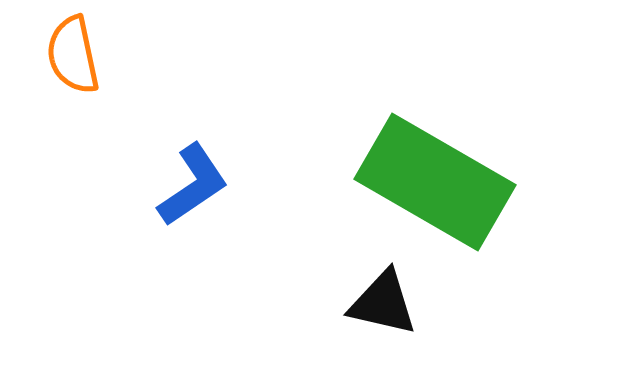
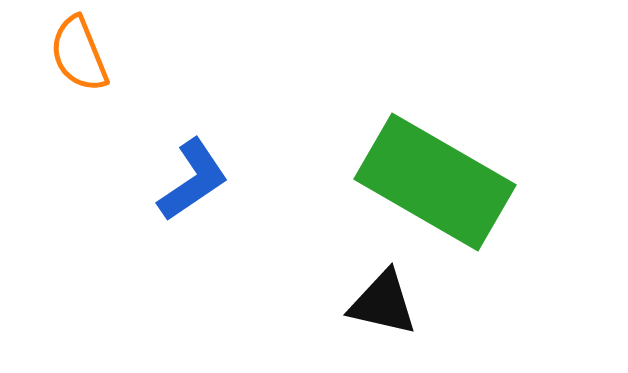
orange semicircle: moved 6 px right, 1 px up; rotated 10 degrees counterclockwise
blue L-shape: moved 5 px up
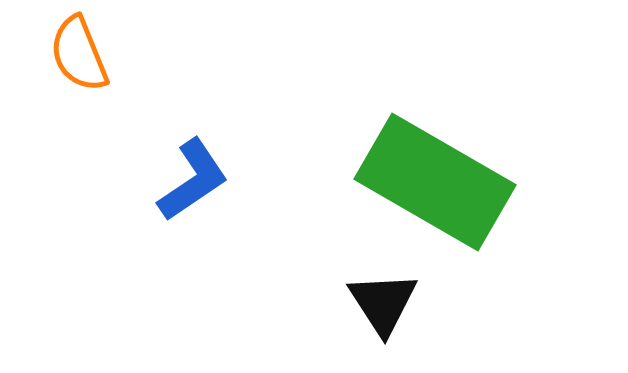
black triangle: rotated 44 degrees clockwise
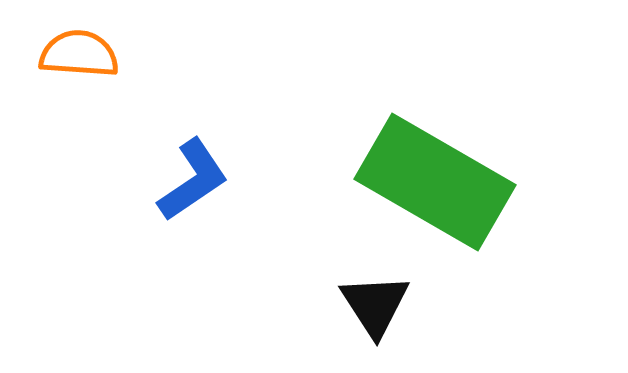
orange semicircle: rotated 116 degrees clockwise
black triangle: moved 8 px left, 2 px down
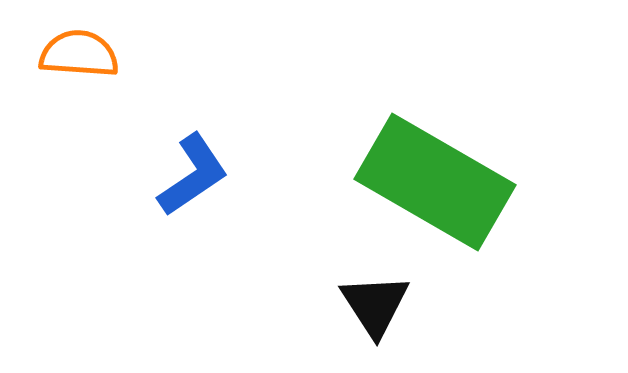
blue L-shape: moved 5 px up
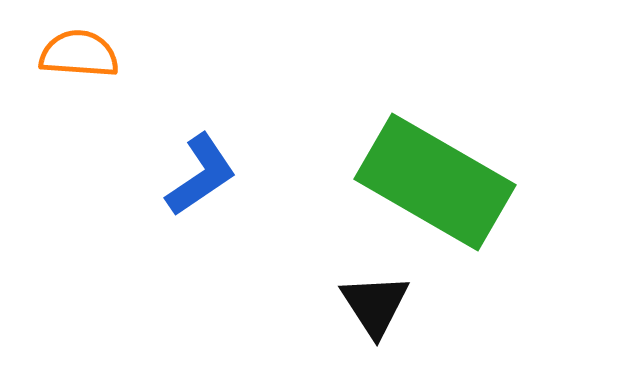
blue L-shape: moved 8 px right
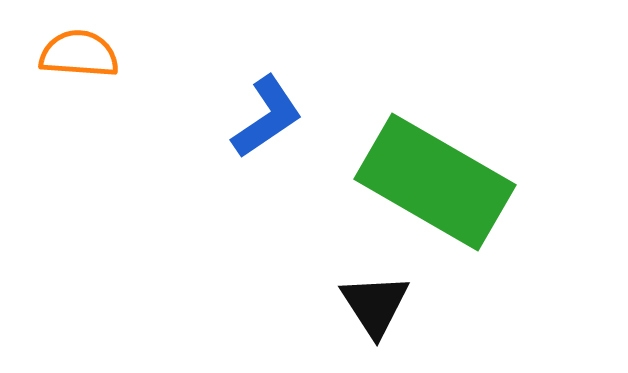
blue L-shape: moved 66 px right, 58 px up
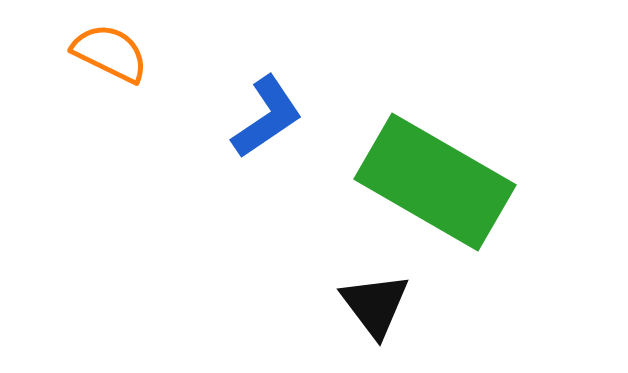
orange semicircle: moved 31 px right, 1 px up; rotated 22 degrees clockwise
black triangle: rotated 4 degrees counterclockwise
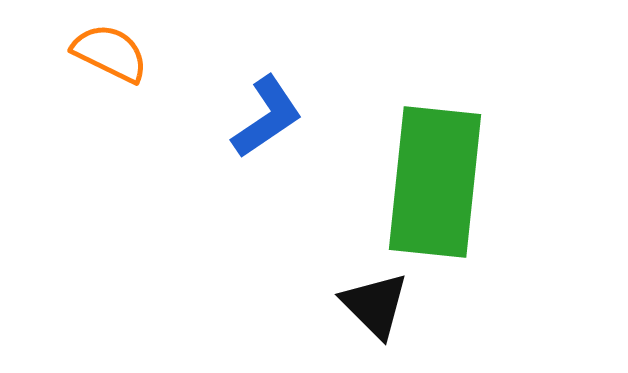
green rectangle: rotated 66 degrees clockwise
black triangle: rotated 8 degrees counterclockwise
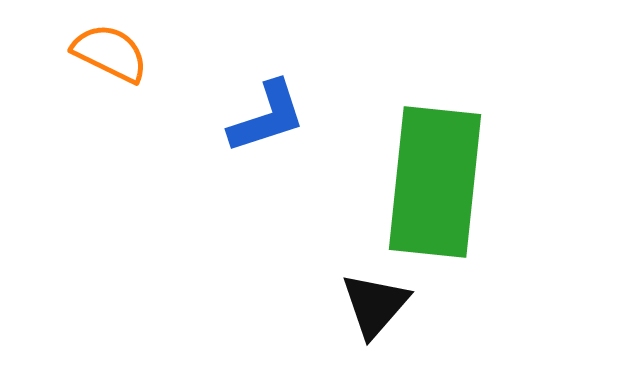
blue L-shape: rotated 16 degrees clockwise
black triangle: rotated 26 degrees clockwise
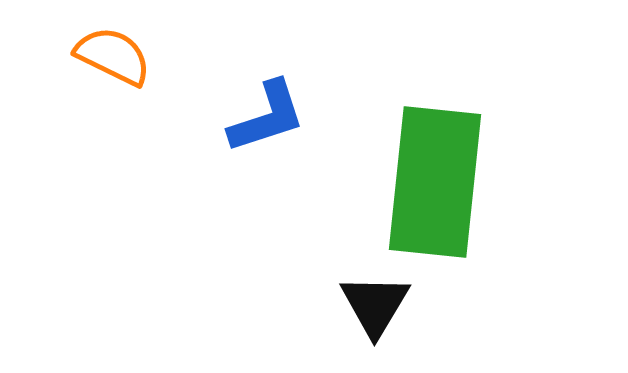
orange semicircle: moved 3 px right, 3 px down
black triangle: rotated 10 degrees counterclockwise
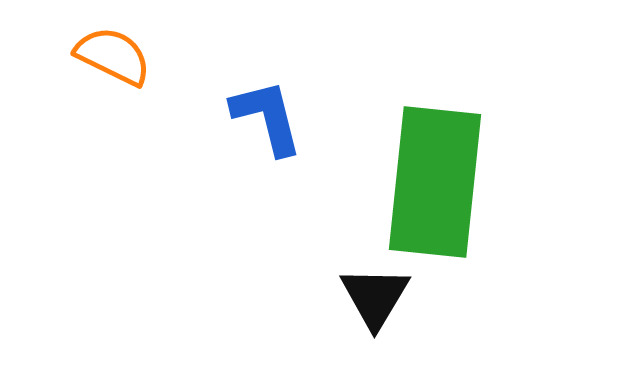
blue L-shape: rotated 86 degrees counterclockwise
black triangle: moved 8 px up
